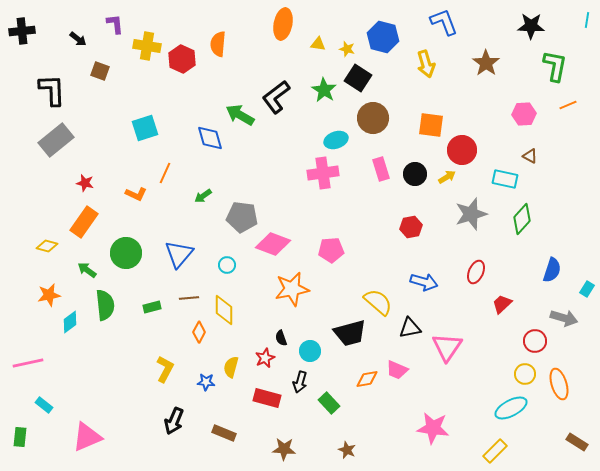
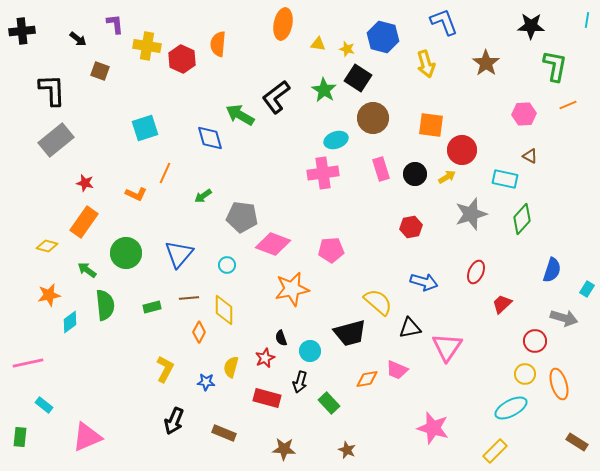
pink star at (433, 428): rotated 8 degrees clockwise
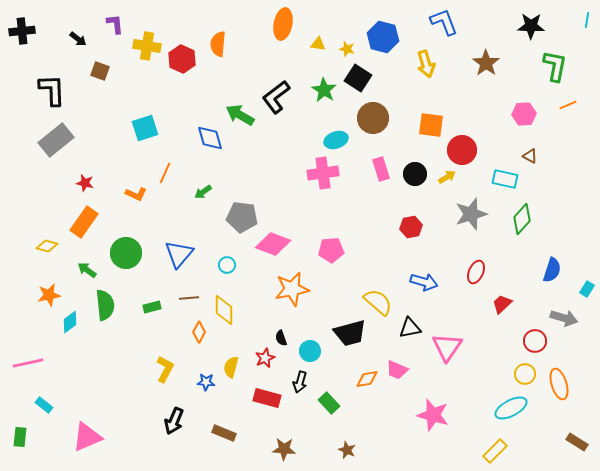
green arrow at (203, 196): moved 4 px up
pink star at (433, 428): moved 13 px up
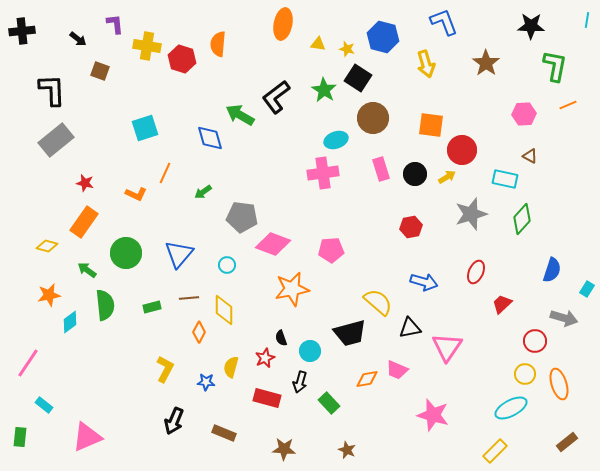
red hexagon at (182, 59): rotated 8 degrees counterclockwise
pink line at (28, 363): rotated 44 degrees counterclockwise
brown rectangle at (577, 442): moved 10 px left; rotated 70 degrees counterclockwise
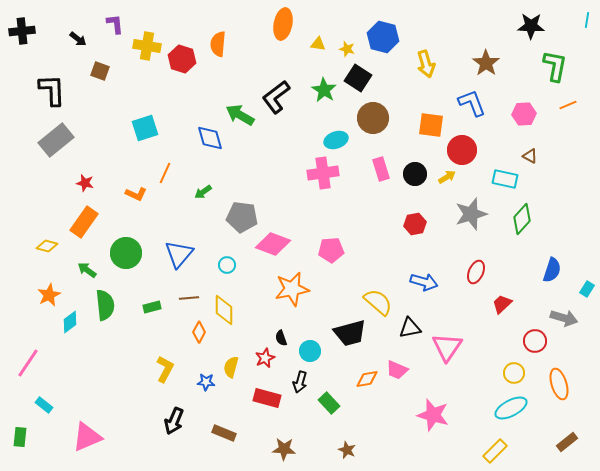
blue L-shape at (444, 22): moved 28 px right, 81 px down
red hexagon at (411, 227): moved 4 px right, 3 px up
orange star at (49, 295): rotated 15 degrees counterclockwise
yellow circle at (525, 374): moved 11 px left, 1 px up
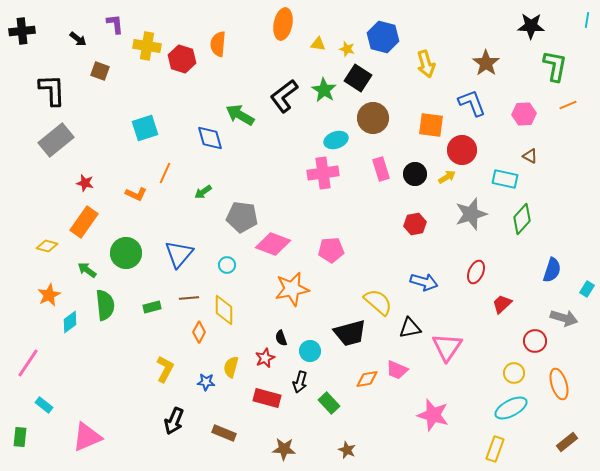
black L-shape at (276, 97): moved 8 px right, 1 px up
yellow rectangle at (495, 451): moved 2 px up; rotated 25 degrees counterclockwise
